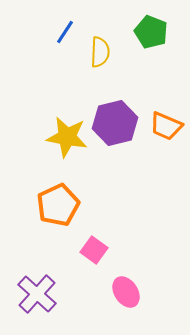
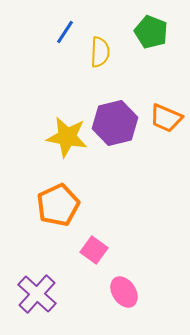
orange trapezoid: moved 8 px up
pink ellipse: moved 2 px left
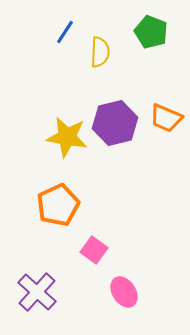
purple cross: moved 2 px up
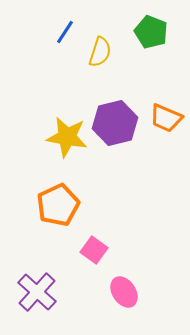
yellow semicircle: rotated 16 degrees clockwise
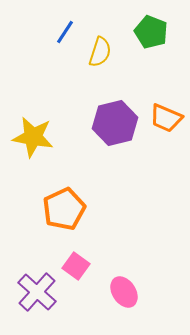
yellow star: moved 34 px left
orange pentagon: moved 6 px right, 4 px down
pink square: moved 18 px left, 16 px down
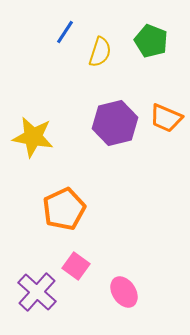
green pentagon: moved 9 px down
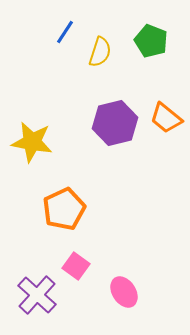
orange trapezoid: rotated 16 degrees clockwise
yellow star: moved 1 px left, 5 px down
purple cross: moved 3 px down
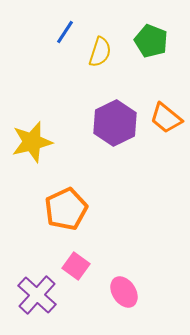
purple hexagon: rotated 12 degrees counterclockwise
yellow star: rotated 24 degrees counterclockwise
orange pentagon: moved 2 px right
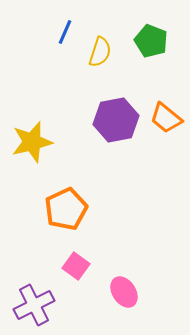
blue line: rotated 10 degrees counterclockwise
purple hexagon: moved 1 px right, 3 px up; rotated 15 degrees clockwise
purple cross: moved 3 px left, 10 px down; rotated 21 degrees clockwise
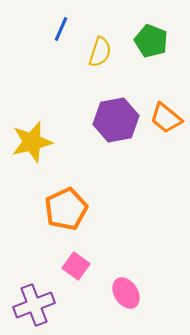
blue line: moved 4 px left, 3 px up
pink ellipse: moved 2 px right, 1 px down
purple cross: rotated 6 degrees clockwise
